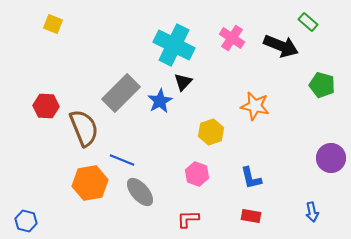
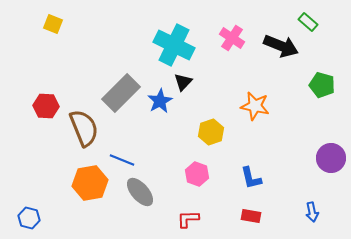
blue hexagon: moved 3 px right, 3 px up
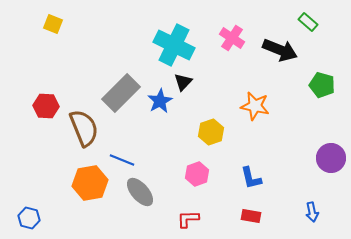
black arrow: moved 1 px left, 4 px down
pink hexagon: rotated 20 degrees clockwise
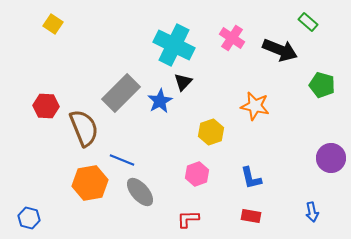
yellow square: rotated 12 degrees clockwise
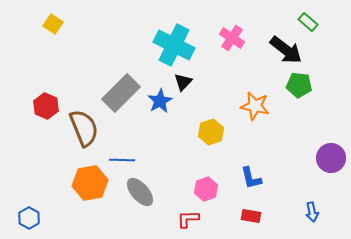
black arrow: moved 6 px right; rotated 16 degrees clockwise
green pentagon: moved 23 px left; rotated 10 degrees counterclockwise
red hexagon: rotated 20 degrees clockwise
blue line: rotated 20 degrees counterclockwise
pink hexagon: moved 9 px right, 15 px down
blue hexagon: rotated 15 degrees clockwise
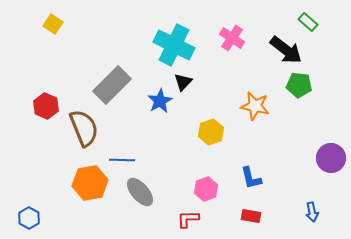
gray rectangle: moved 9 px left, 8 px up
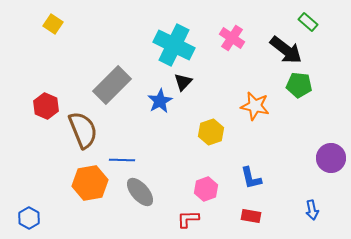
brown semicircle: moved 1 px left, 2 px down
blue arrow: moved 2 px up
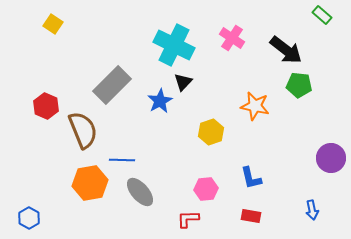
green rectangle: moved 14 px right, 7 px up
pink hexagon: rotated 15 degrees clockwise
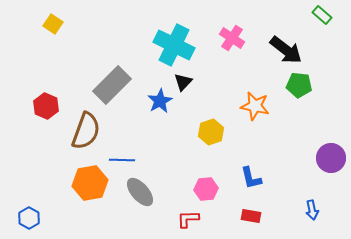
brown semicircle: moved 3 px right, 1 px down; rotated 42 degrees clockwise
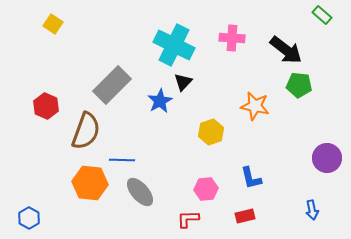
pink cross: rotated 30 degrees counterclockwise
purple circle: moved 4 px left
orange hexagon: rotated 16 degrees clockwise
red rectangle: moved 6 px left; rotated 24 degrees counterclockwise
